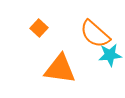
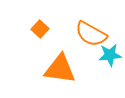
orange square: moved 1 px right, 1 px down
orange semicircle: moved 4 px left; rotated 12 degrees counterclockwise
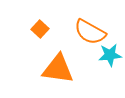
orange semicircle: moved 1 px left, 2 px up
orange triangle: moved 2 px left
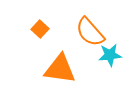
orange semicircle: rotated 20 degrees clockwise
orange triangle: moved 2 px right
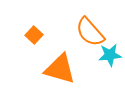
orange square: moved 6 px left, 6 px down
orange triangle: rotated 8 degrees clockwise
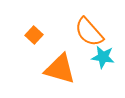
orange semicircle: moved 1 px left
cyan star: moved 7 px left, 2 px down; rotated 15 degrees clockwise
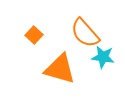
orange semicircle: moved 4 px left, 1 px down
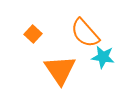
orange square: moved 1 px left, 1 px up
orange triangle: moved 1 px down; rotated 40 degrees clockwise
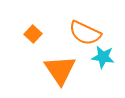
orange semicircle: rotated 24 degrees counterclockwise
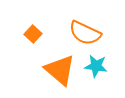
cyan star: moved 7 px left, 9 px down
orange triangle: rotated 16 degrees counterclockwise
